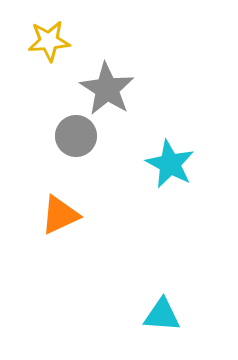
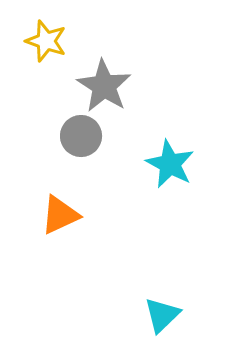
yellow star: moved 3 px left; rotated 24 degrees clockwise
gray star: moved 3 px left, 3 px up
gray circle: moved 5 px right
cyan triangle: rotated 48 degrees counterclockwise
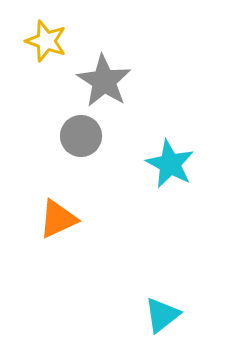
gray star: moved 5 px up
orange triangle: moved 2 px left, 4 px down
cyan triangle: rotated 6 degrees clockwise
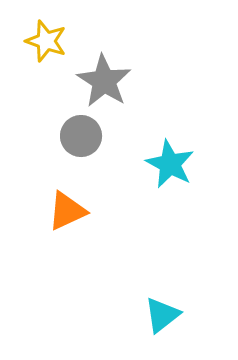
orange triangle: moved 9 px right, 8 px up
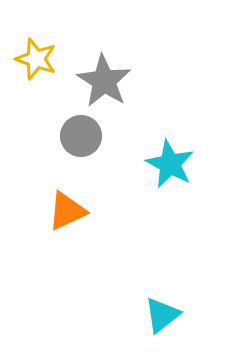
yellow star: moved 10 px left, 18 px down
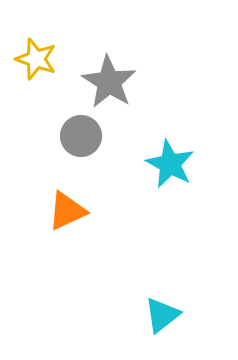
gray star: moved 5 px right, 1 px down
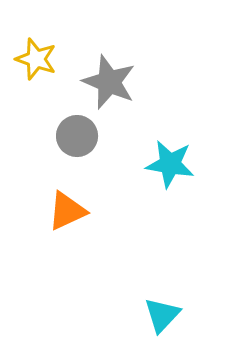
gray star: rotated 10 degrees counterclockwise
gray circle: moved 4 px left
cyan star: rotated 18 degrees counterclockwise
cyan triangle: rotated 9 degrees counterclockwise
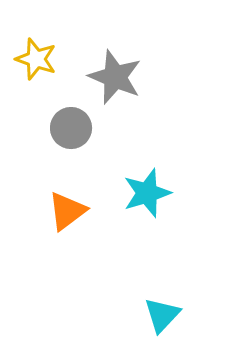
gray star: moved 6 px right, 5 px up
gray circle: moved 6 px left, 8 px up
cyan star: moved 23 px left, 29 px down; rotated 27 degrees counterclockwise
orange triangle: rotated 12 degrees counterclockwise
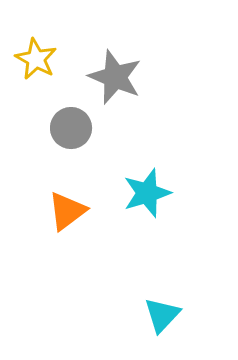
yellow star: rotated 9 degrees clockwise
